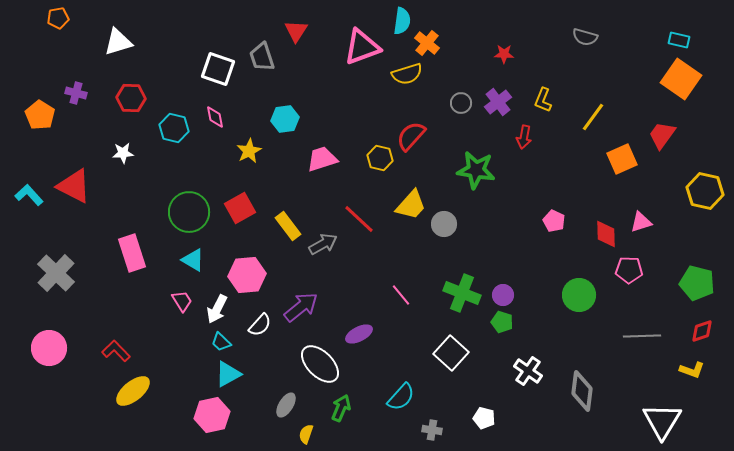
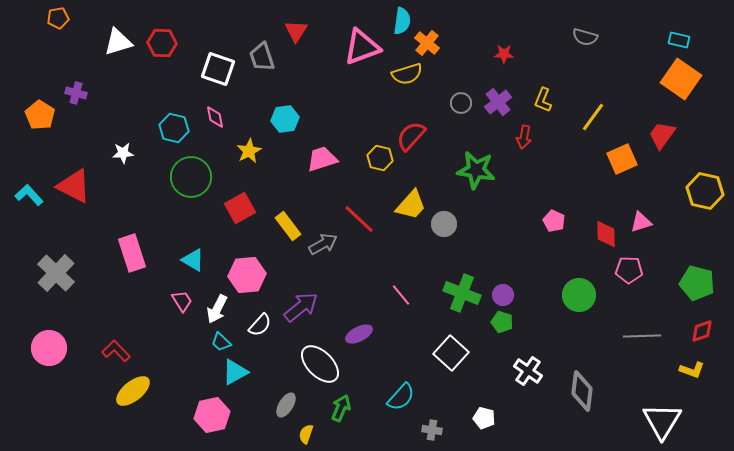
red hexagon at (131, 98): moved 31 px right, 55 px up
green circle at (189, 212): moved 2 px right, 35 px up
cyan triangle at (228, 374): moved 7 px right, 2 px up
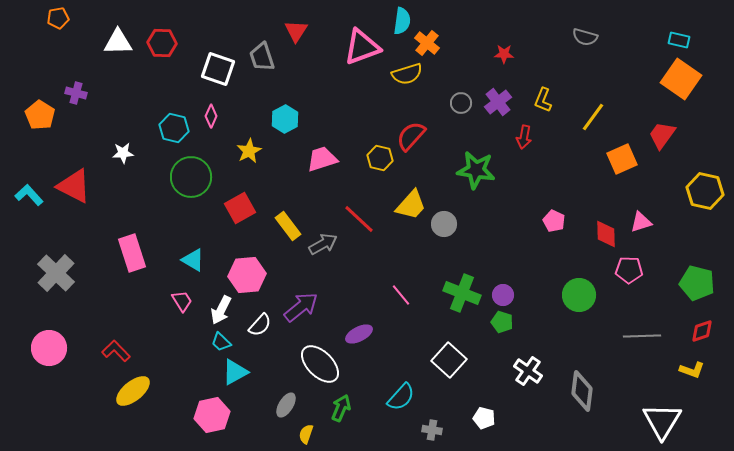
white triangle at (118, 42): rotated 16 degrees clockwise
pink diamond at (215, 117): moved 4 px left, 1 px up; rotated 35 degrees clockwise
cyan hexagon at (285, 119): rotated 20 degrees counterclockwise
white arrow at (217, 309): moved 4 px right, 1 px down
white square at (451, 353): moved 2 px left, 7 px down
